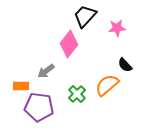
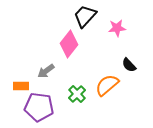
black semicircle: moved 4 px right
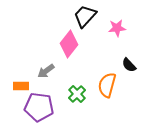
orange semicircle: rotated 35 degrees counterclockwise
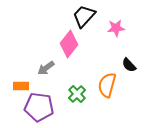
black trapezoid: moved 1 px left
pink star: moved 1 px left
gray arrow: moved 3 px up
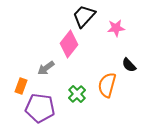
orange rectangle: rotated 70 degrees counterclockwise
purple pentagon: moved 1 px right, 1 px down
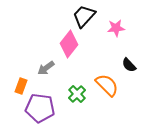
orange semicircle: rotated 120 degrees clockwise
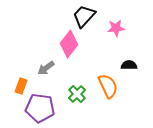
black semicircle: rotated 133 degrees clockwise
orange semicircle: moved 1 px right, 1 px down; rotated 20 degrees clockwise
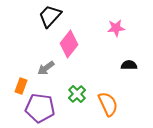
black trapezoid: moved 34 px left
orange semicircle: moved 18 px down
